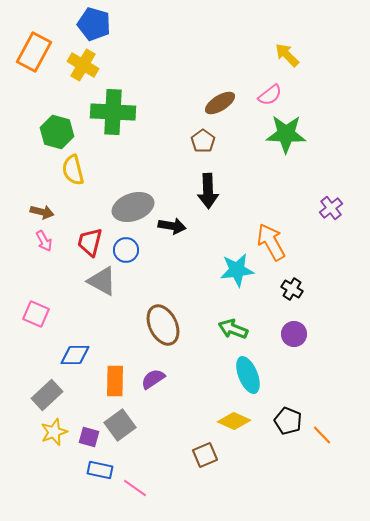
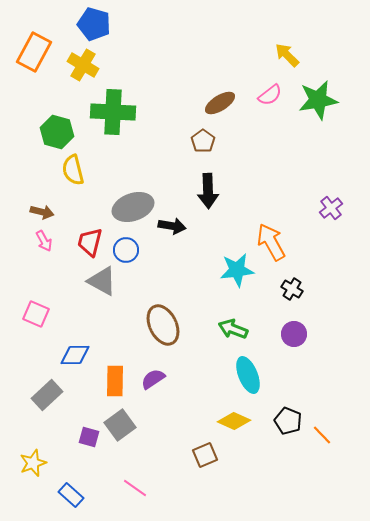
green star at (286, 134): moved 32 px right, 34 px up; rotated 12 degrees counterclockwise
yellow star at (54, 432): moved 21 px left, 31 px down
blue rectangle at (100, 470): moved 29 px left, 25 px down; rotated 30 degrees clockwise
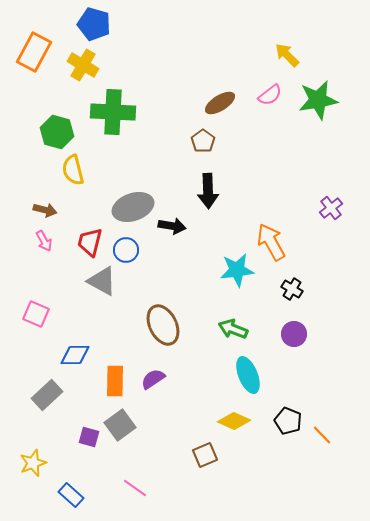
brown arrow at (42, 212): moved 3 px right, 2 px up
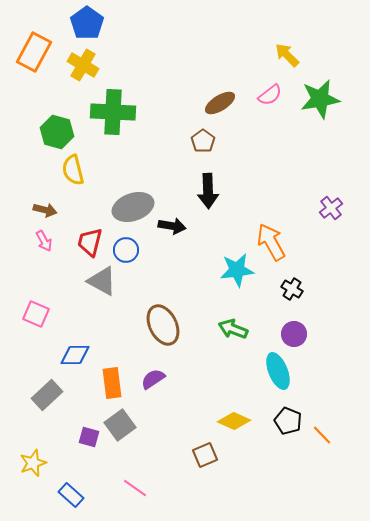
blue pentagon at (94, 24): moved 7 px left, 1 px up; rotated 20 degrees clockwise
green star at (318, 100): moved 2 px right, 1 px up
cyan ellipse at (248, 375): moved 30 px right, 4 px up
orange rectangle at (115, 381): moved 3 px left, 2 px down; rotated 8 degrees counterclockwise
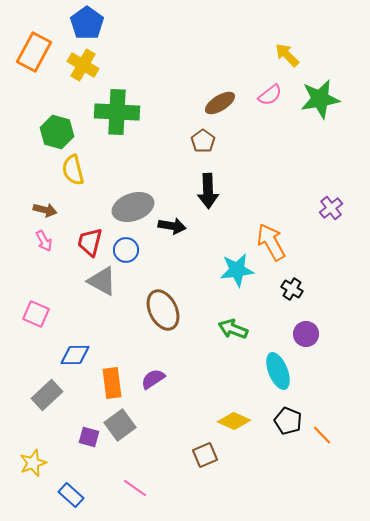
green cross at (113, 112): moved 4 px right
brown ellipse at (163, 325): moved 15 px up
purple circle at (294, 334): moved 12 px right
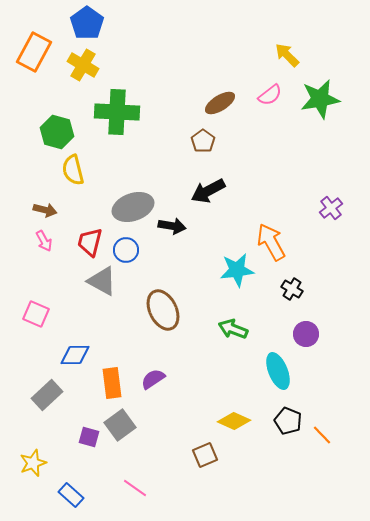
black arrow at (208, 191): rotated 64 degrees clockwise
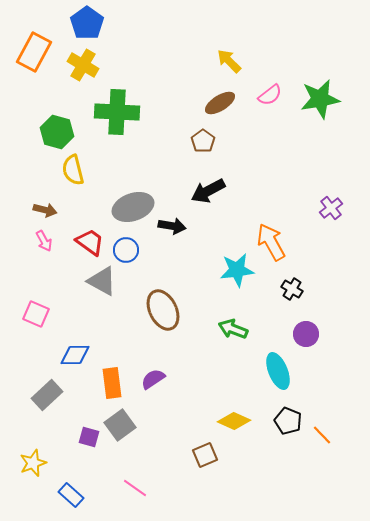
yellow arrow at (287, 55): moved 58 px left, 6 px down
red trapezoid at (90, 242): rotated 112 degrees clockwise
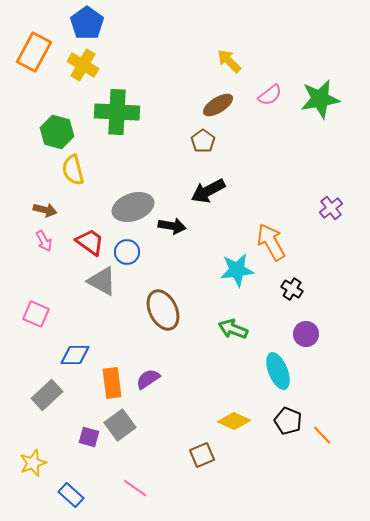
brown ellipse at (220, 103): moved 2 px left, 2 px down
blue circle at (126, 250): moved 1 px right, 2 px down
purple semicircle at (153, 379): moved 5 px left
brown square at (205, 455): moved 3 px left
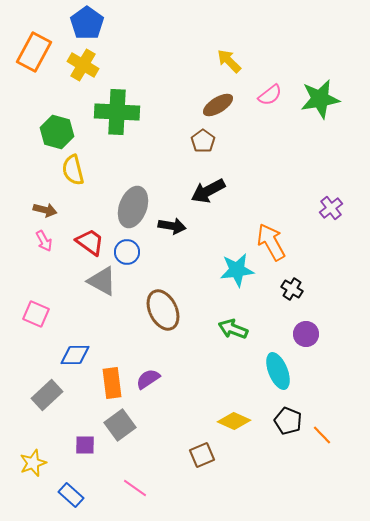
gray ellipse at (133, 207): rotated 51 degrees counterclockwise
purple square at (89, 437): moved 4 px left, 8 px down; rotated 15 degrees counterclockwise
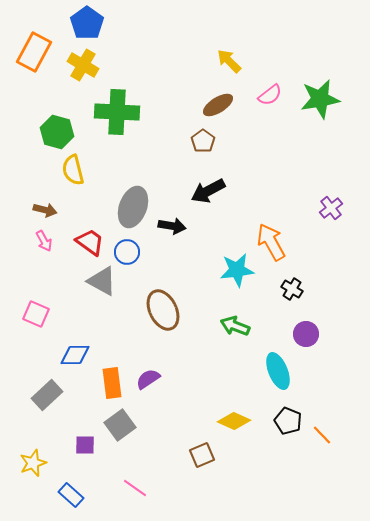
green arrow at (233, 329): moved 2 px right, 3 px up
